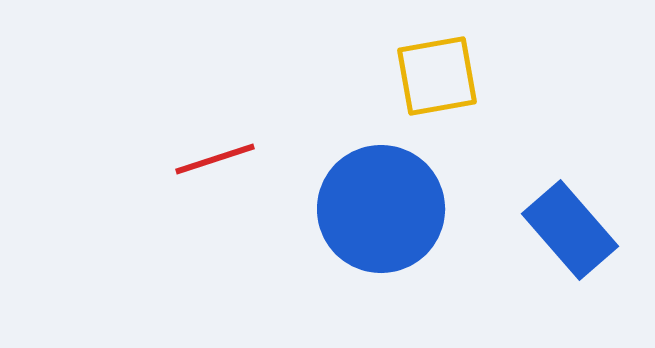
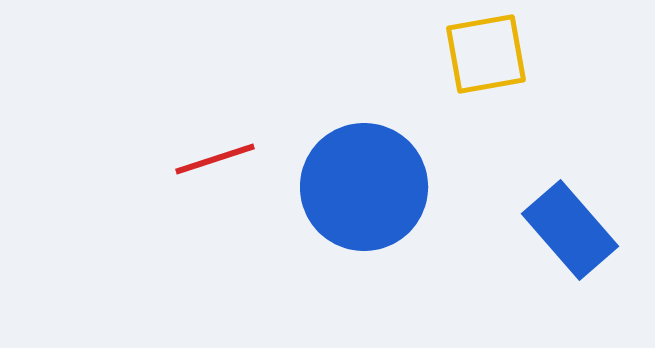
yellow square: moved 49 px right, 22 px up
blue circle: moved 17 px left, 22 px up
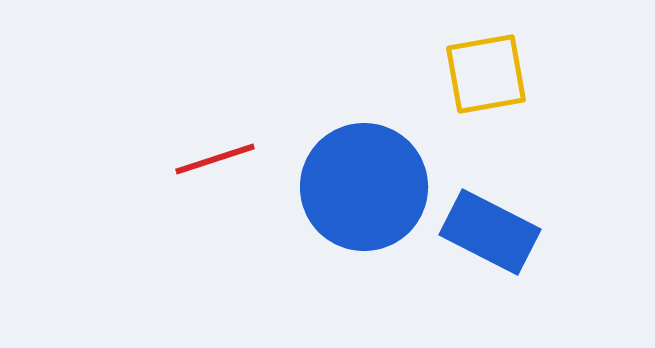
yellow square: moved 20 px down
blue rectangle: moved 80 px left, 2 px down; rotated 22 degrees counterclockwise
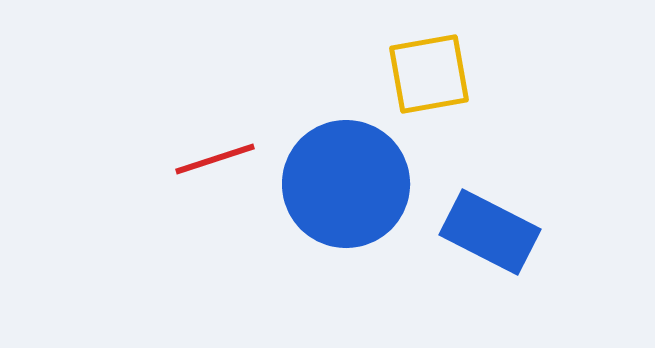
yellow square: moved 57 px left
blue circle: moved 18 px left, 3 px up
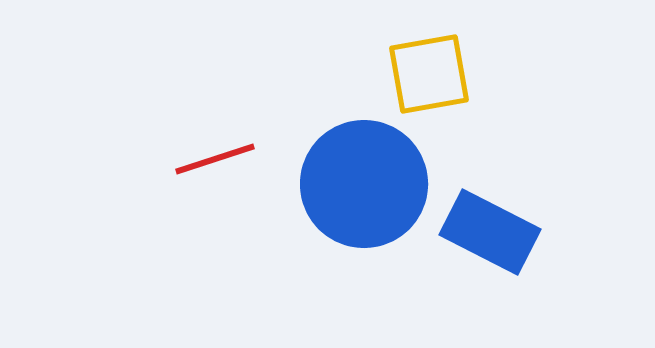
blue circle: moved 18 px right
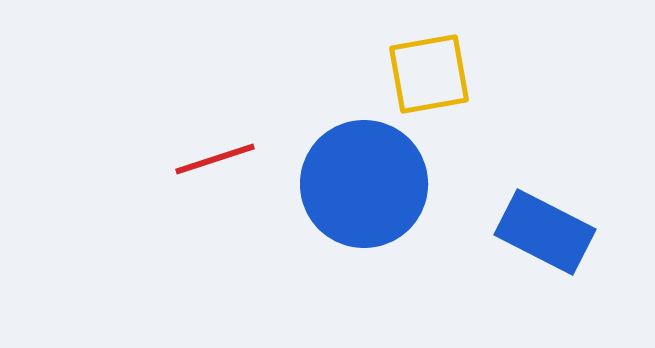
blue rectangle: moved 55 px right
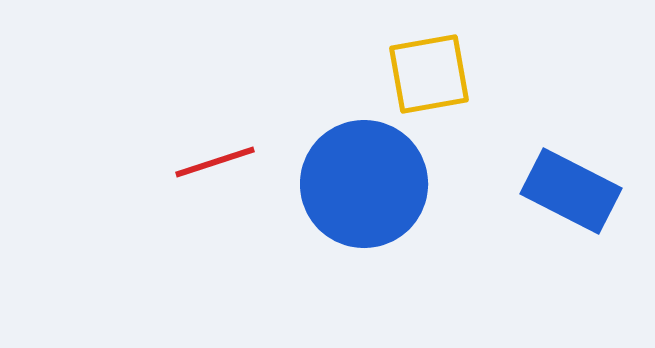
red line: moved 3 px down
blue rectangle: moved 26 px right, 41 px up
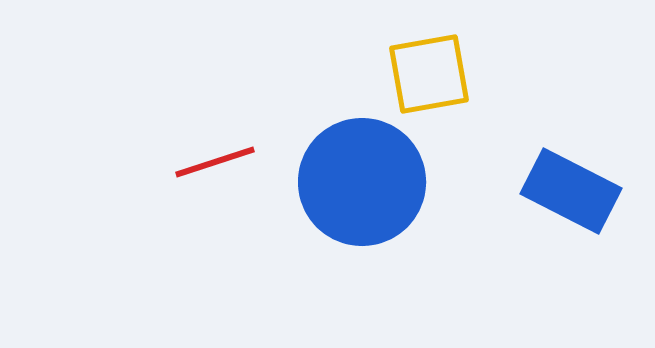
blue circle: moved 2 px left, 2 px up
